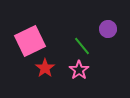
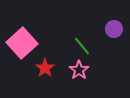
purple circle: moved 6 px right
pink square: moved 8 px left, 2 px down; rotated 16 degrees counterclockwise
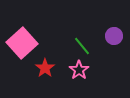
purple circle: moved 7 px down
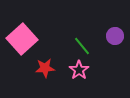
purple circle: moved 1 px right
pink square: moved 4 px up
red star: rotated 30 degrees clockwise
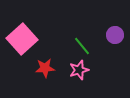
purple circle: moved 1 px up
pink star: rotated 18 degrees clockwise
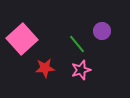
purple circle: moved 13 px left, 4 px up
green line: moved 5 px left, 2 px up
pink star: moved 2 px right
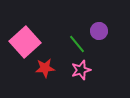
purple circle: moved 3 px left
pink square: moved 3 px right, 3 px down
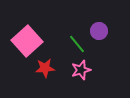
pink square: moved 2 px right, 1 px up
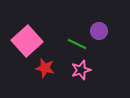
green line: rotated 24 degrees counterclockwise
red star: rotated 18 degrees clockwise
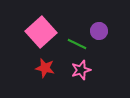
pink square: moved 14 px right, 9 px up
